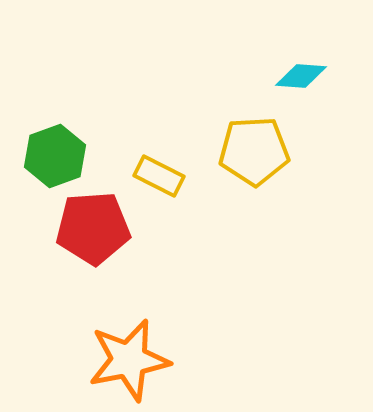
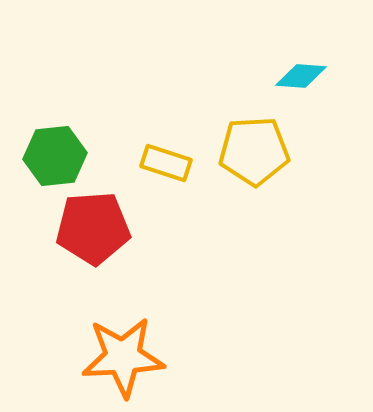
green hexagon: rotated 14 degrees clockwise
yellow rectangle: moved 7 px right, 13 px up; rotated 9 degrees counterclockwise
orange star: moved 6 px left, 3 px up; rotated 8 degrees clockwise
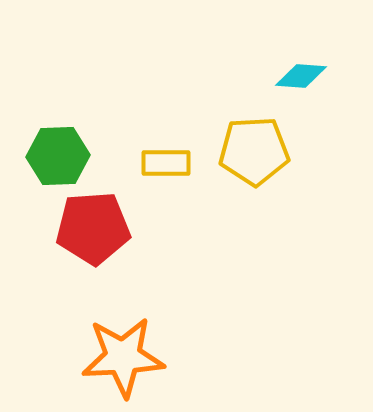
green hexagon: moved 3 px right; rotated 4 degrees clockwise
yellow rectangle: rotated 18 degrees counterclockwise
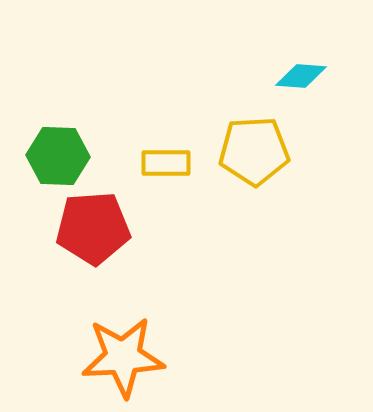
green hexagon: rotated 4 degrees clockwise
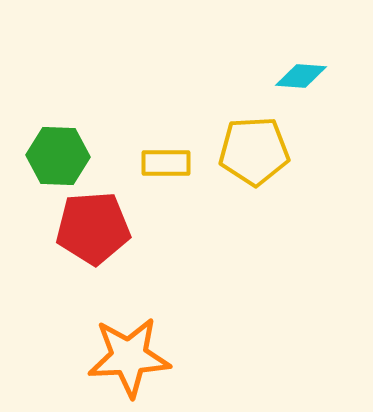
orange star: moved 6 px right
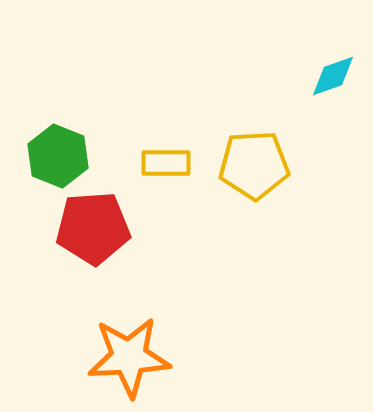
cyan diamond: moved 32 px right; rotated 24 degrees counterclockwise
yellow pentagon: moved 14 px down
green hexagon: rotated 20 degrees clockwise
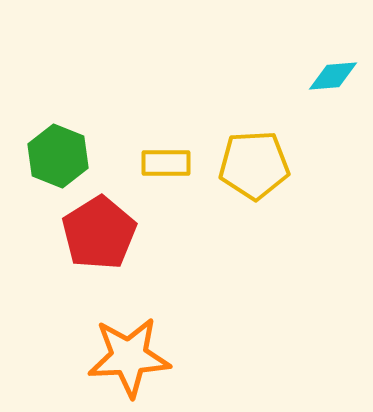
cyan diamond: rotated 15 degrees clockwise
red pentagon: moved 6 px right, 5 px down; rotated 28 degrees counterclockwise
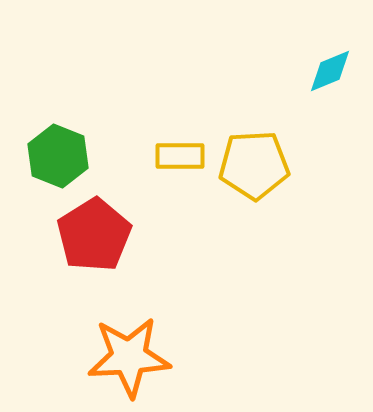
cyan diamond: moved 3 px left, 5 px up; rotated 18 degrees counterclockwise
yellow rectangle: moved 14 px right, 7 px up
red pentagon: moved 5 px left, 2 px down
